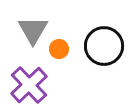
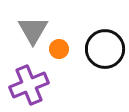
black circle: moved 1 px right, 3 px down
purple cross: rotated 21 degrees clockwise
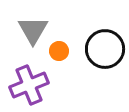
orange circle: moved 2 px down
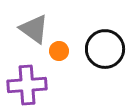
gray triangle: moved 1 px right, 1 px up; rotated 24 degrees counterclockwise
purple cross: moved 2 px left; rotated 18 degrees clockwise
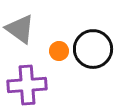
gray triangle: moved 14 px left
black circle: moved 12 px left
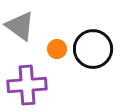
gray triangle: moved 3 px up
orange circle: moved 2 px left, 2 px up
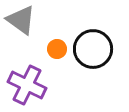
gray triangle: moved 1 px right, 6 px up
purple cross: rotated 30 degrees clockwise
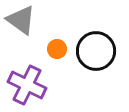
black circle: moved 3 px right, 2 px down
